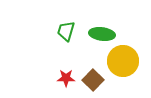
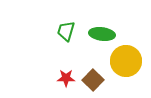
yellow circle: moved 3 px right
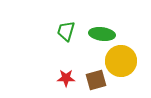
yellow circle: moved 5 px left
brown square: moved 3 px right; rotated 30 degrees clockwise
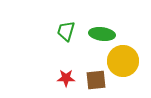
yellow circle: moved 2 px right
brown square: rotated 10 degrees clockwise
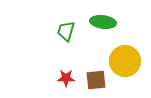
green ellipse: moved 1 px right, 12 px up
yellow circle: moved 2 px right
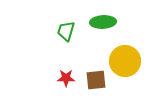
green ellipse: rotated 10 degrees counterclockwise
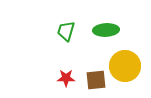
green ellipse: moved 3 px right, 8 px down
yellow circle: moved 5 px down
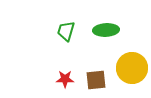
yellow circle: moved 7 px right, 2 px down
red star: moved 1 px left, 1 px down
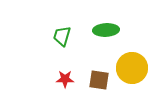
green trapezoid: moved 4 px left, 5 px down
brown square: moved 3 px right; rotated 15 degrees clockwise
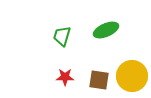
green ellipse: rotated 20 degrees counterclockwise
yellow circle: moved 8 px down
red star: moved 2 px up
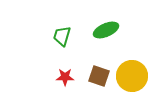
brown square: moved 4 px up; rotated 10 degrees clockwise
